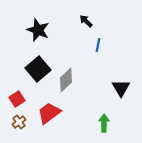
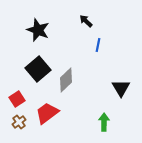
red trapezoid: moved 2 px left
green arrow: moved 1 px up
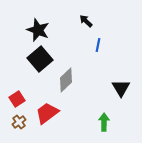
black square: moved 2 px right, 10 px up
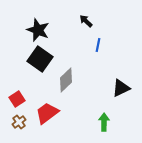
black square: rotated 15 degrees counterclockwise
black triangle: rotated 36 degrees clockwise
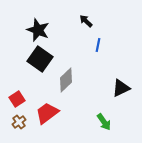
green arrow: rotated 144 degrees clockwise
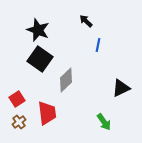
red trapezoid: rotated 120 degrees clockwise
